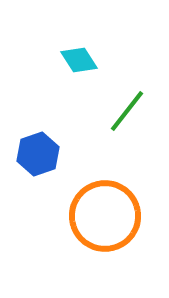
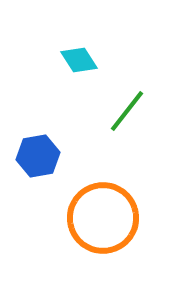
blue hexagon: moved 2 px down; rotated 9 degrees clockwise
orange circle: moved 2 px left, 2 px down
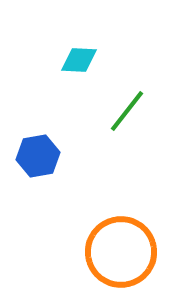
cyan diamond: rotated 54 degrees counterclockwise
orange circle: moved 18 px right, 34 px down
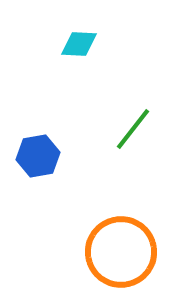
cyan diamond: moved 16 px up
green line: moved 6 px right, 18 px down
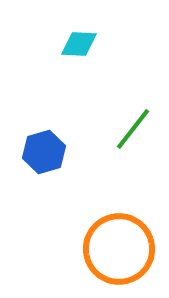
blue hexagon: moved 6 px right, 4 px up; rotated 6 degrees counterclockwise
orange circle: moved 2 px left, 3 px up
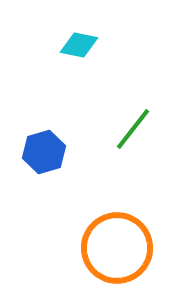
cyan diamond: moved 1 px down; rotated 9 degrees clockwise
orange circle: moved 2 px left, 1 px up
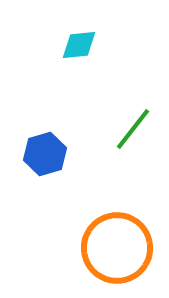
cyan diamond: rotated 18 degrees counterclockwise
blue hexagon: moved 1 px right, 2 px down
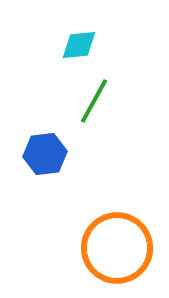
green line: moved 39 px left, 28 px up; rotated 9 degrees counterclockwise
blue hexagon: rotated 9 degrees clockwise
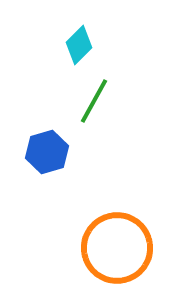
cyan diamond: rotated 39 degrees counterclockwise
blue hexagon: moved 2 px right, 2 px up; rotated 9 degrees counterclockwise
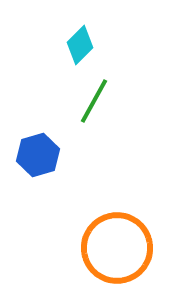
cyan diamond: moved 1 px right
blue hexagon: moved 9 px left, 3 px down
